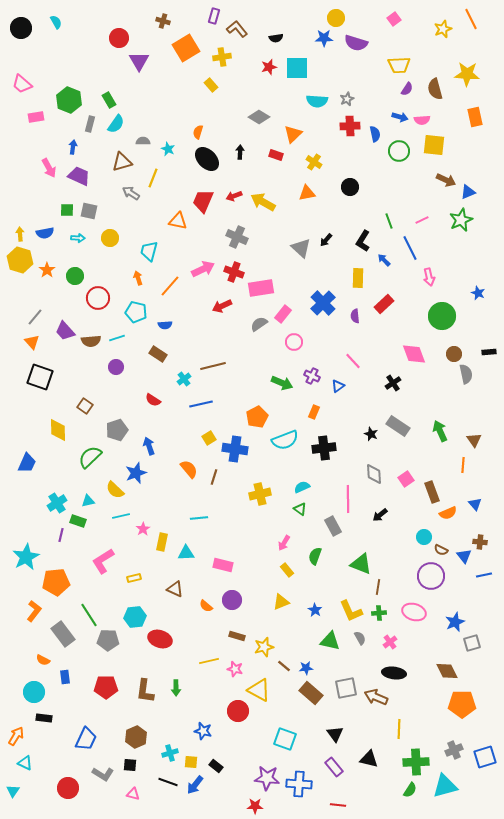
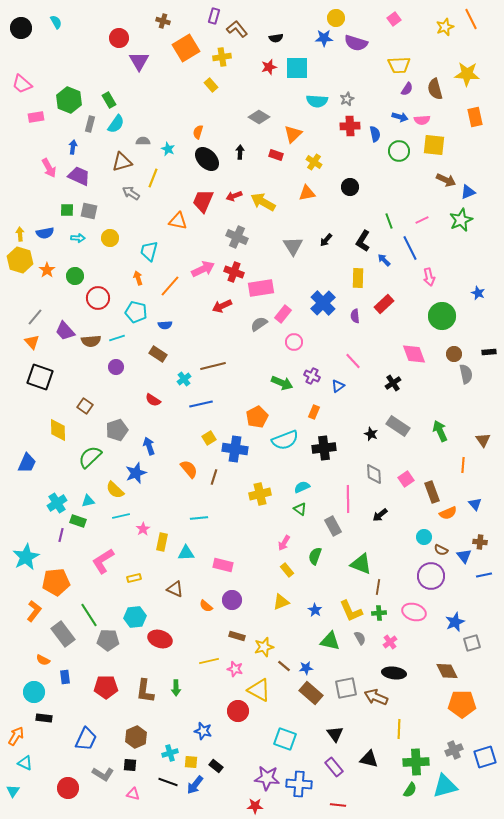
yellow star at (443, 29): moved 2 px right, 2 px up
gray triangle at (301, 248): moved 8 px left, 2 px up; rotated 15 degrees clockwise
brown triangle at (474, 440): moved 9 px right
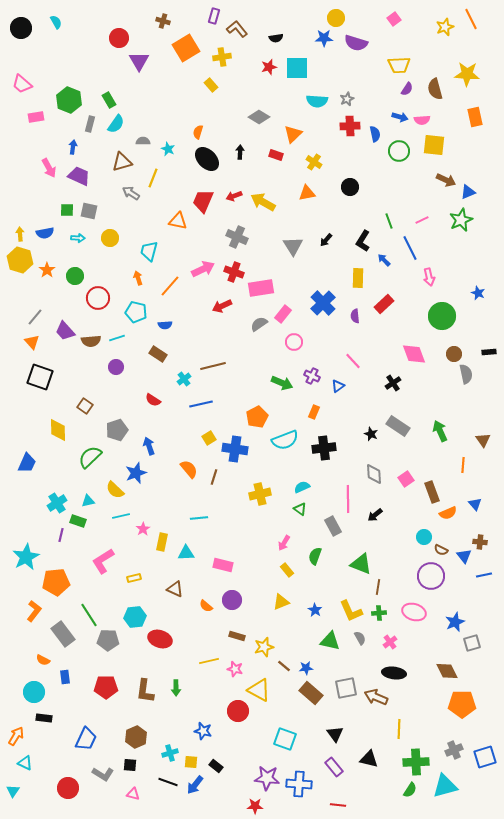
black arrow at (380, 515): moved 5 px left
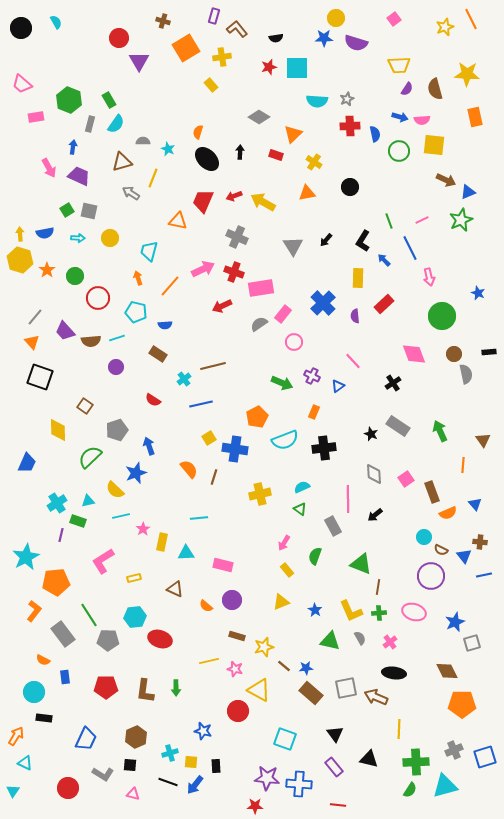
green square at (67, 210): rotated 32 degrees counterclockwise
black rectangle at (216, 766): rotated 48 degrees clockwise
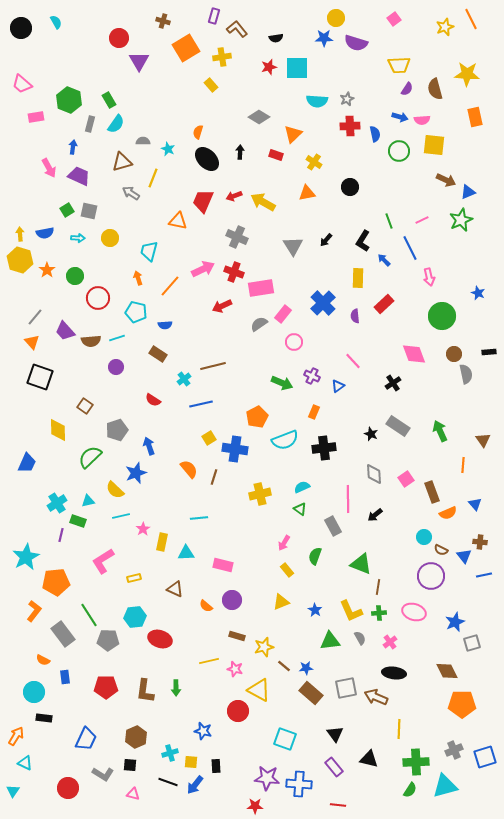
green triangle at (330, 641): rotated 20 degrees counterclockwise
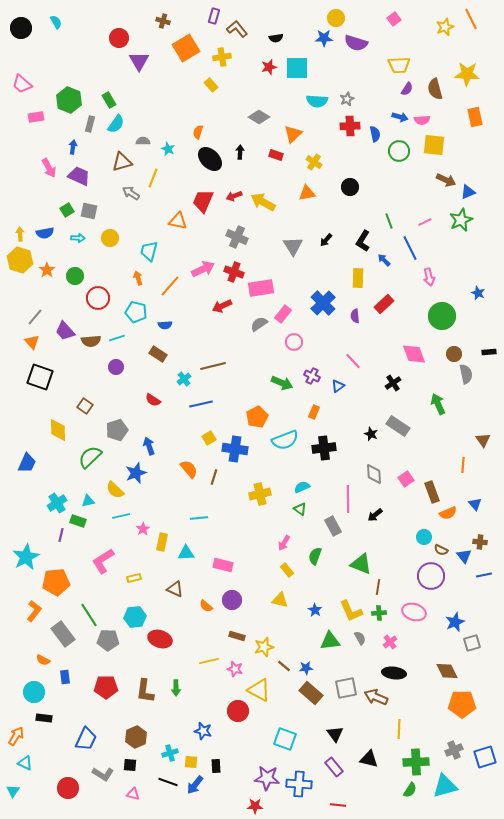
black ellipse at (207, 159): moved 3 px right
pink line at (422, 220): moved 3 px right, 2 px down
green arrow at (440, 431): moved 2 px left, 27 px up
yellow triangle at (281, 602): moved 1 px left, 2 px up; rotated 36 degrees clockwise
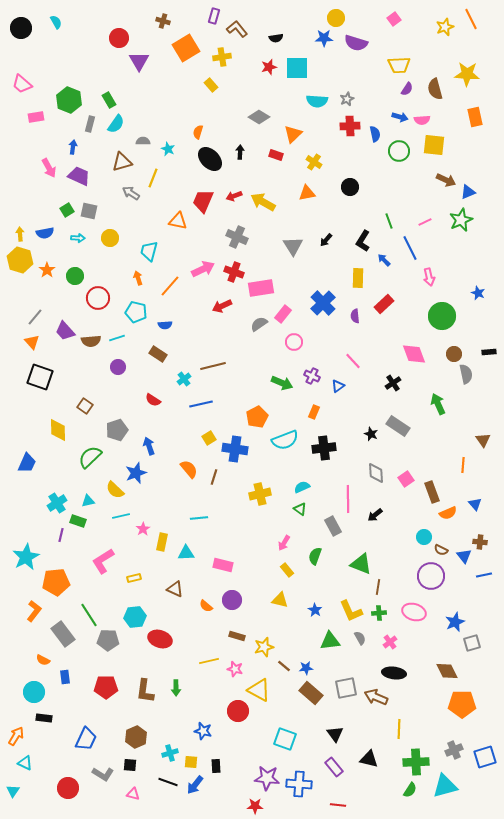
purple circle at (116, 367): moved 2 px right
gray diamond at (374, 474): moved 2 px right, 1 px up
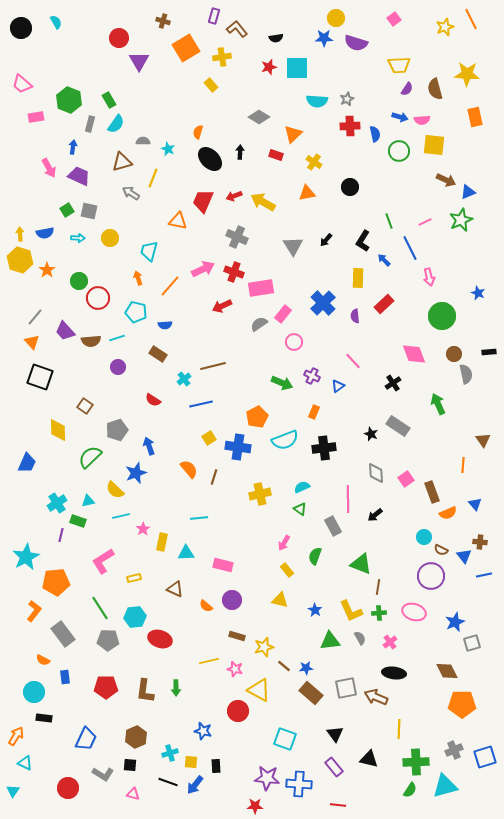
green circle at (75, 276): moved 4 px right, 5 px down
blue cross at (235, 449): moved 3 px right, 2 px up
green line at (89, 615): moved 11 px right, 7 px up
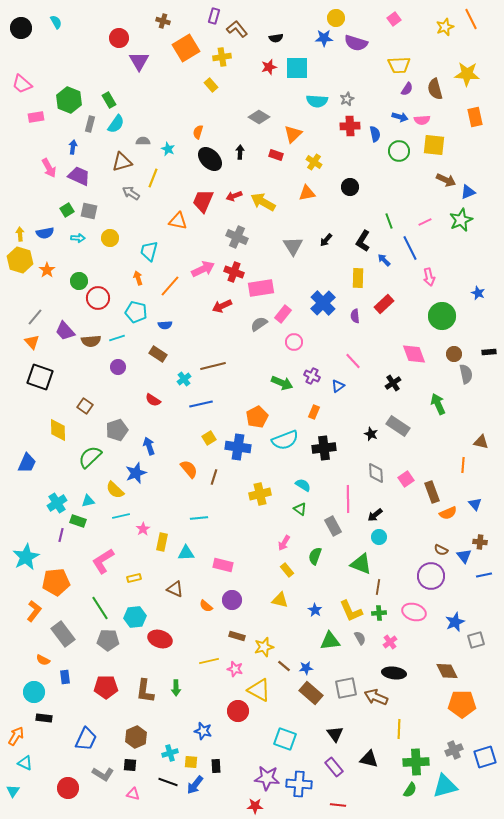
brown triangle at (483, 440): moved 2 px left, 2 px down; rotated 42 degrees counterclockwise
cyan semicircle at (302, 487): moved 1 px right, 2 px up; rotated 56 degrees clockwise
cyan circle at (424, 537): moved 45 px left
gray square at (472, 643): moved 4 px right, 3 px up
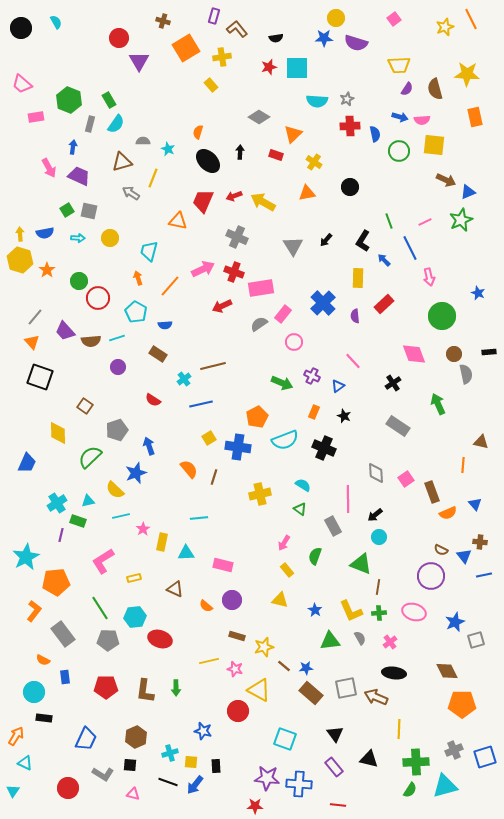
black ellipse at (210, 159): moved 2 px left, 2 px down
cyan pentagon at (136, 312): rotated 15 degrees clockwise
yellow diamond at (58, 430): moved 3 px down
black star at (371, 434): moved 27 px left, 18 px up
black cross at (324, 448): rotated 30 degrees clockwise
